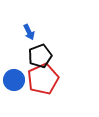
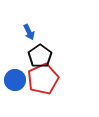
black pentagon: rotated 15 degrees counterclockwise
blue circle: moved 1 px right
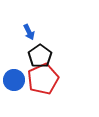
blue circle: moved 1 px left
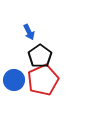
red pentagon: moved 1 px down
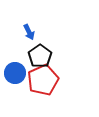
blue circle: moved 1 px right, 7 px up
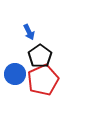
blue circle: moved 1 px down
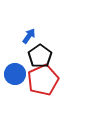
blue arrow: moved 4 px down; rotated 119 degrees counterclockwise
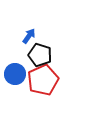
black pentagon: moved 1 px up; rotated 20 degrees counterclockwise
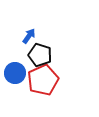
blue circle: moved 1 px up
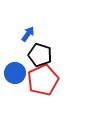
blue arrow: moved 1 px left, 2 px up
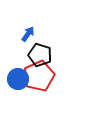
blue circle: moved 3 px right, 6 px down
red pentagon: moved 4 px left, 4 px up
